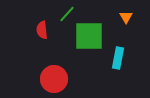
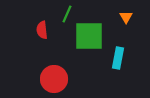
green line: rotated 18 degrees counterclockwise
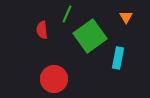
green square: moved 1 px right; rotated 36 degrees counterclockwise
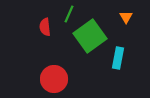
green line: moved 2 px right
red semicircle: moved 3 px right, 3 px up
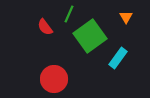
red semicircle: rotated 30 degrees counterclockwise
cyan rectangle: rotated 25 degrees clockwise
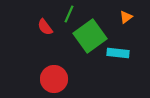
orange triangle: rotated 24 degrees clockwise
cyan rectangle: moved 5 px up; rotated 60 degrees clockwise
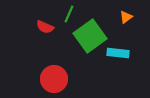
red semicircle: rotated 30 degrees counterclockwise
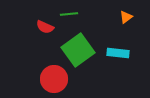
green line: rotated 60 degrees clockwise
green square: moved 12 px left, 14 px down
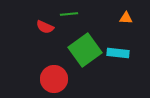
orange triangle: moved 1 px down; rotated 40 degrees clockwise
green square: moved 7 px right
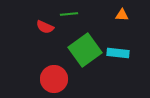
orange triangle: moved 4 px left, 3 px up
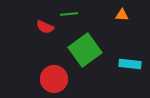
cyan rectangle: moved 12 px right, 11 px down
